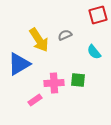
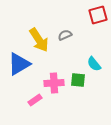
cyan semicircle: moved 12 px down
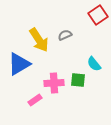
red square: rotated 18 degrees counterclockwise
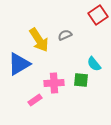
green square: moved 3 px right
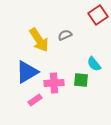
blue triangle: moved 8 px right, 8 px down
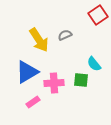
pink rectangle: moved 2 px left, 2 px down
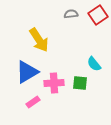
gray semicircle: moved 6 px right, 21 px up; rotated 16 degrees clockwise
green square: moved 1 px left, 3 px down
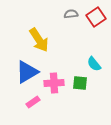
red square: moved 2 px left, 2 px down
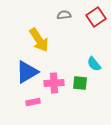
gray semicircle: moved 7 px left, 1 px down
pink rectangle: rotated 24 degrees clockwise
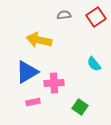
yellow arrow: rotated 135 degrees clockwise
green square: moved 24 px down; rotated 28 degrees clockwise
